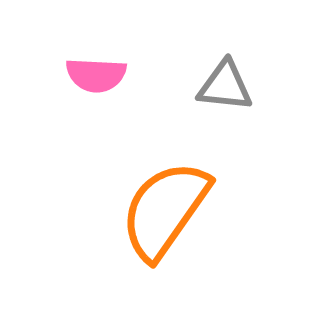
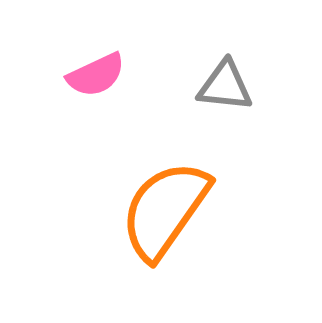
pink semicircle: rotated 28 degrees counterclockwise
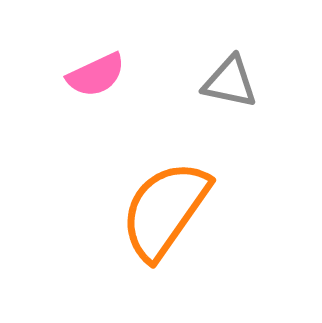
gray triangle: moved 5 px right, 4 px up; rotated 6 degrees clockwise
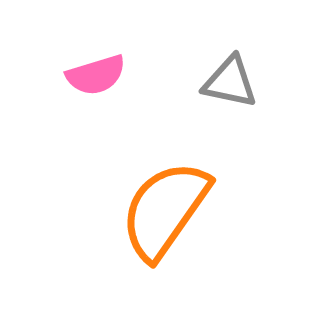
pink semicircle: rotated 8 degrees clockwise
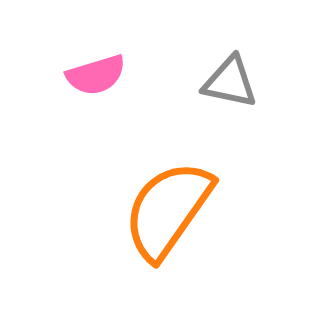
orange semicircle: moved 3 px right
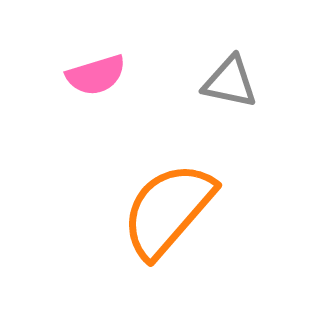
orange semicircle: rotated 6 degrees clockwise
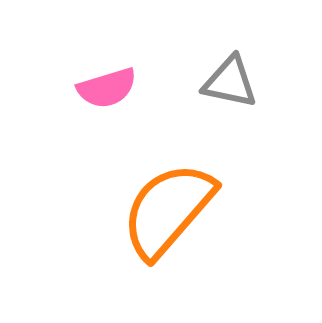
pink semicircle: moved 11 px right, 13 px down
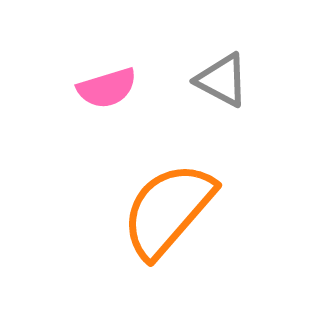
gray triangle: moved 8 px left, 2 px up; rotated 16 degrees clockwise
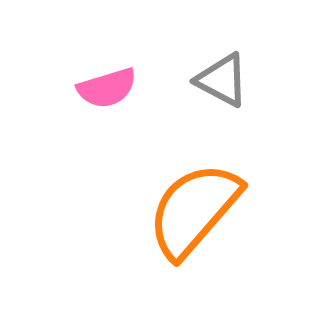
orange semicircle: moved 26 px right
